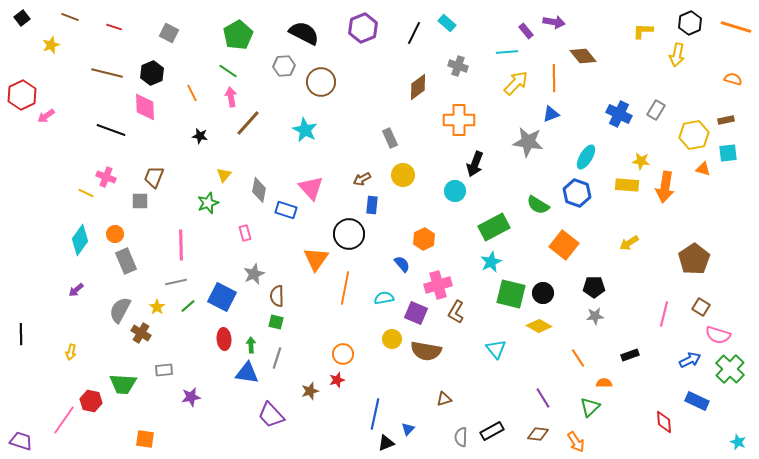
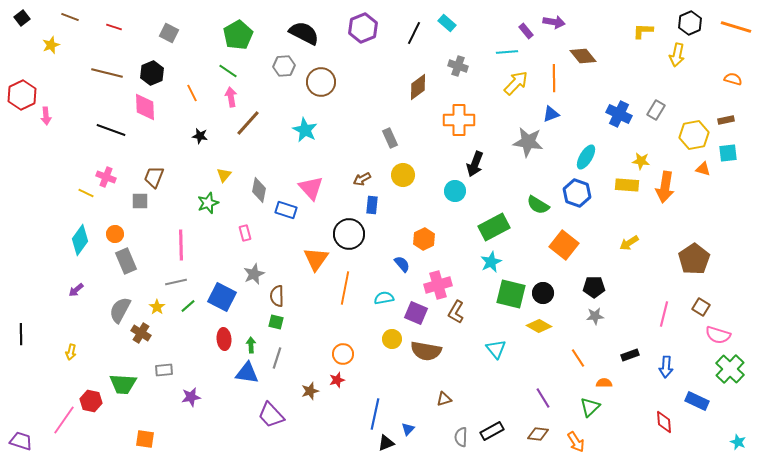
pink arrow at (46, 116): rotated 60 degrees counterclockwise
blue arrow at (690, 360): moved 24 px left, 7 px down; rotated 120 degrees clockwise
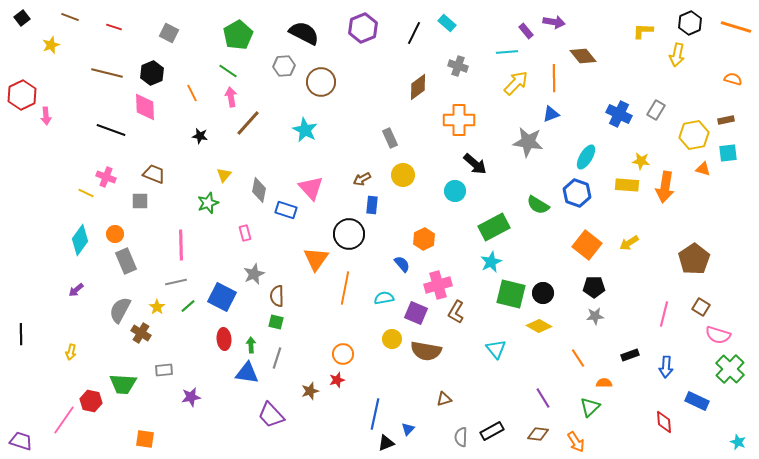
black arrow at (475, 164): rotated 70 degrees counterclockwise
brown trapezoid at (154, 177): moved 3 px up; rotated 90 degrees clockwise
orange square at (564, 245): moved 23 px right
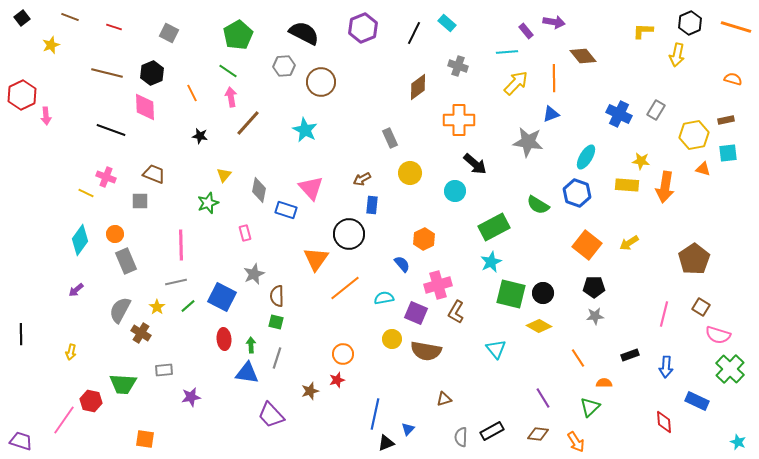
yellow circle at (403, 175): moved 7 px right, 2 px up
orange line at (345, 288): rotated 40 degrees clockwise
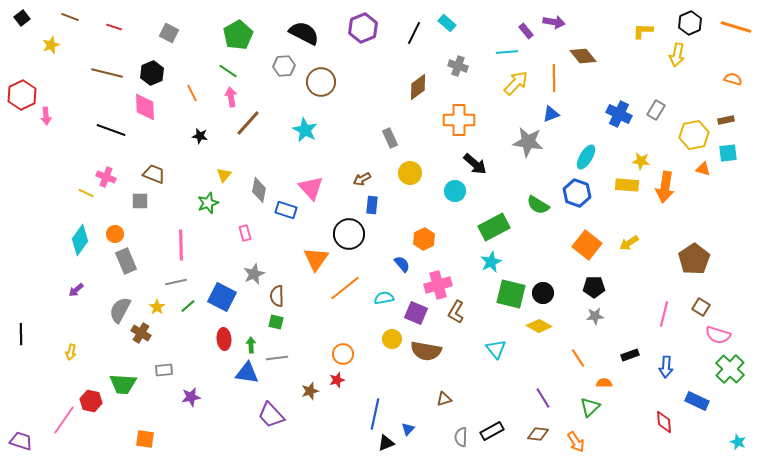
gray line at (277, 358): rotated 65 degrees clockwise
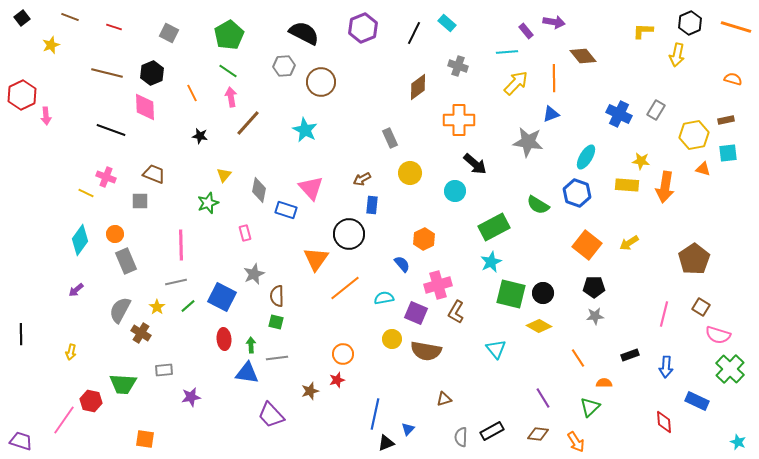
green pentagon at (238, 35): moved 9 px left
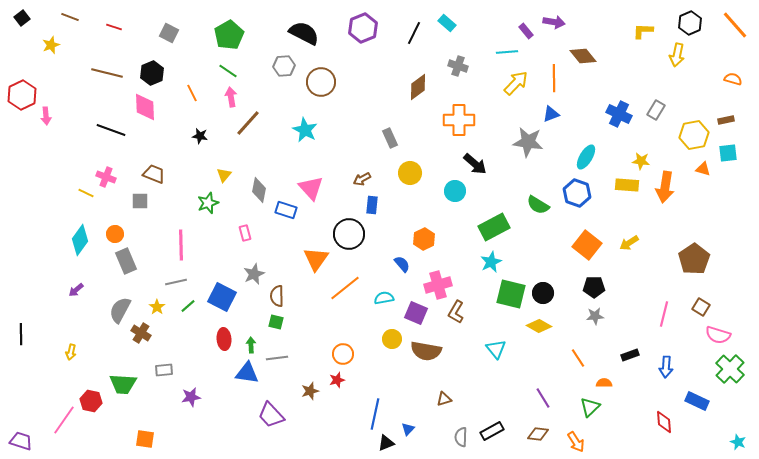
orange line at (736, 27): moved 1 px left, 2 px up; rotated 32 degrees clockwise
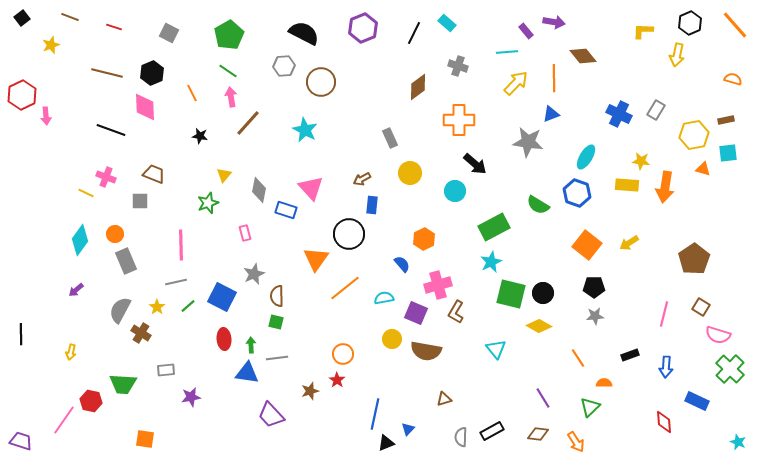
gray rectangle at (164, 370): moved 2 px right
red star at (337, 380): rotated 21 degrees counterclockwise
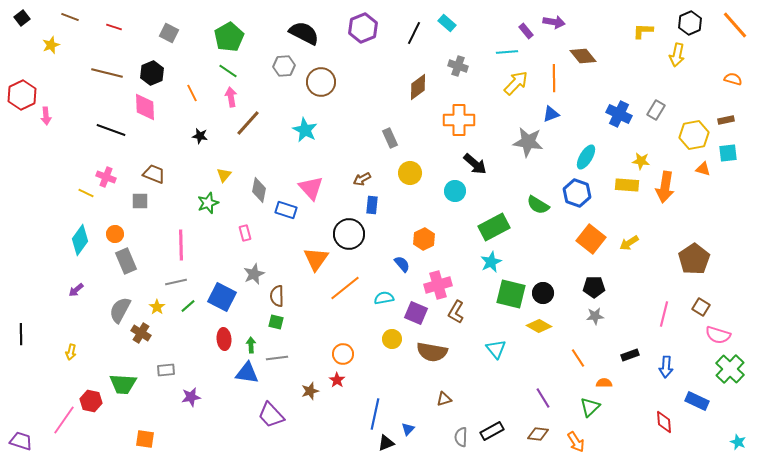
green pentagon at (229, 35): moved 2 px down
orange square at (587, 245): moved 4 px right, 6 px up
brown semicircle at (426, 351): moved 6 px right, 1 px down
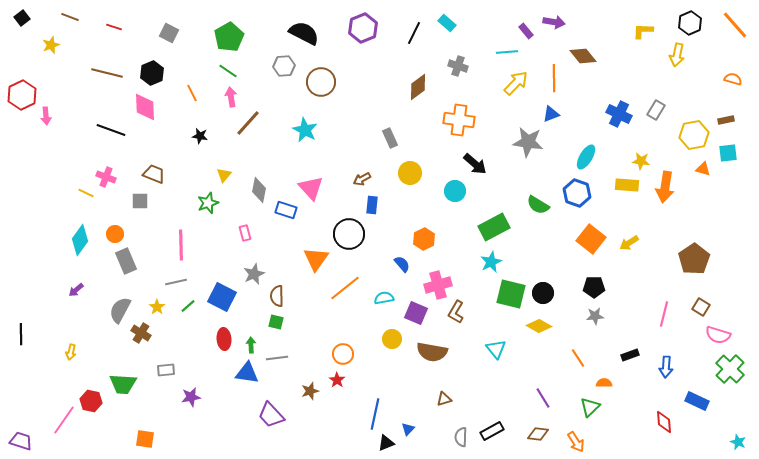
orange cross at (459, 120): rotated 8 degrees clockwise
